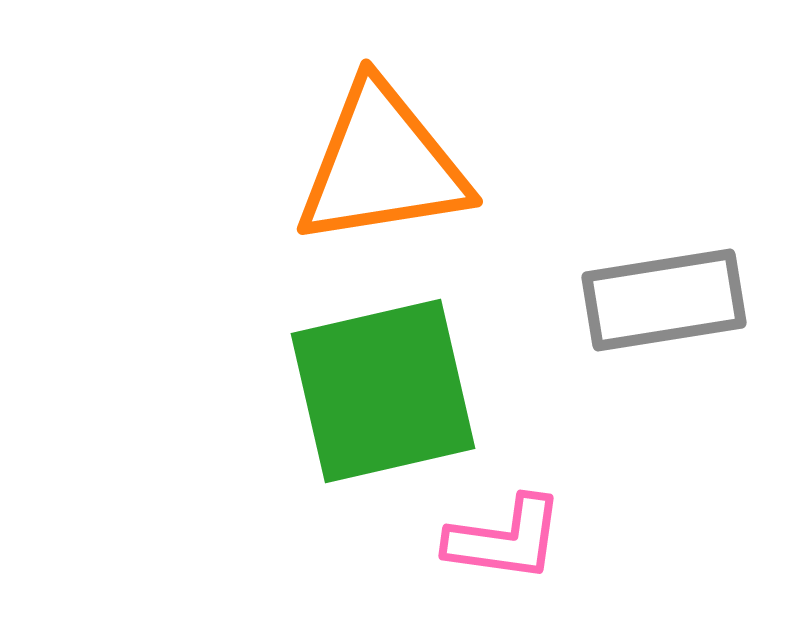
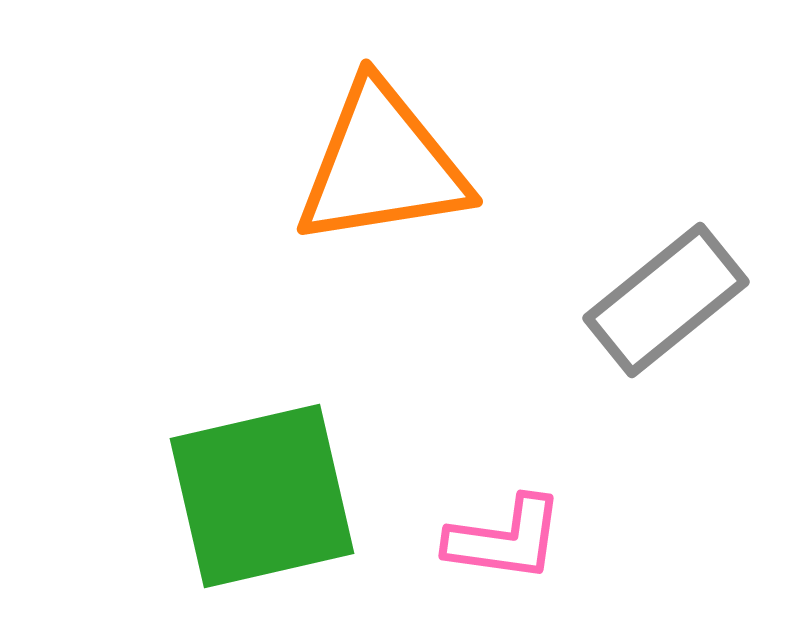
gray rectangle: moved 2 px right; rotated 30 degrees counterclockwise
green square: moved 121 px left, 105 px down
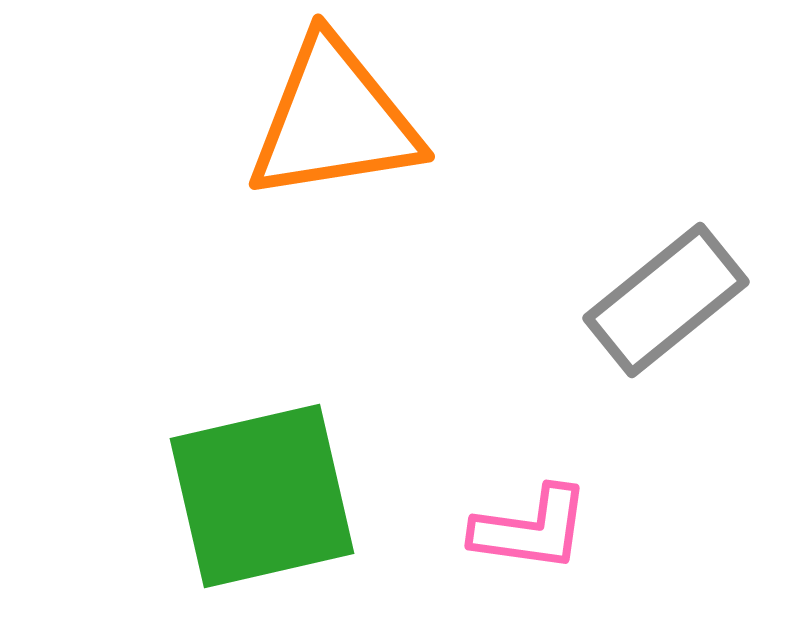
orange triangle: moved 48 px left, 45 px up
pink L-shape: moved 26 px right, 10 px up
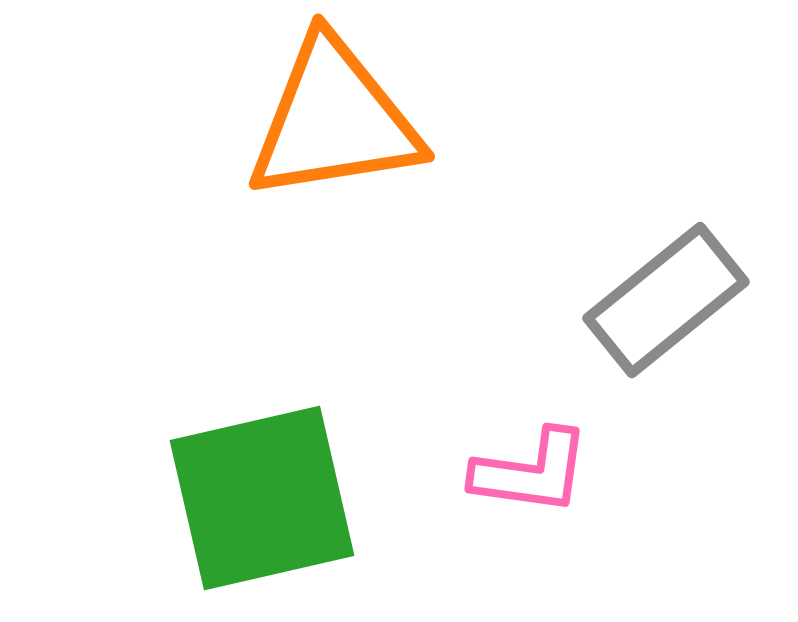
green square: moved 2 px down
pink L-shape: moved 57 px up
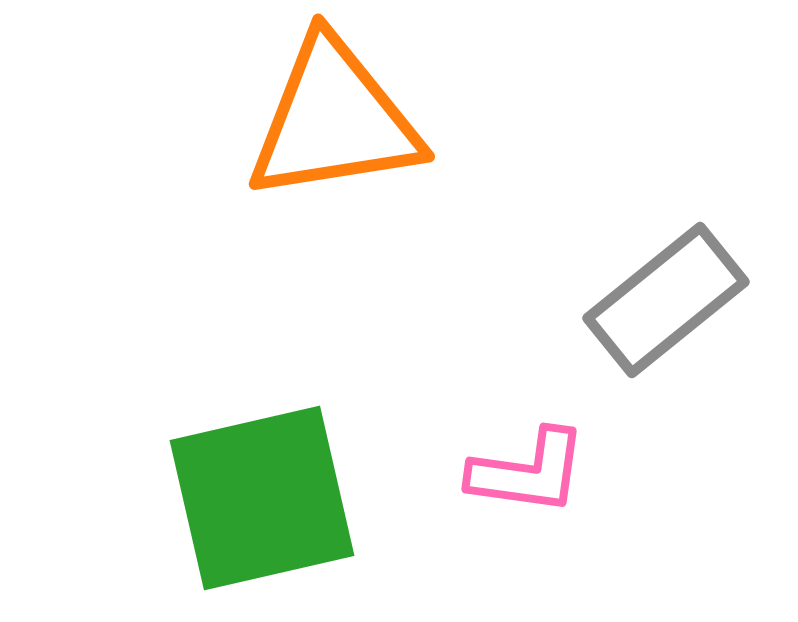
pink L-shape: moved 3 px left
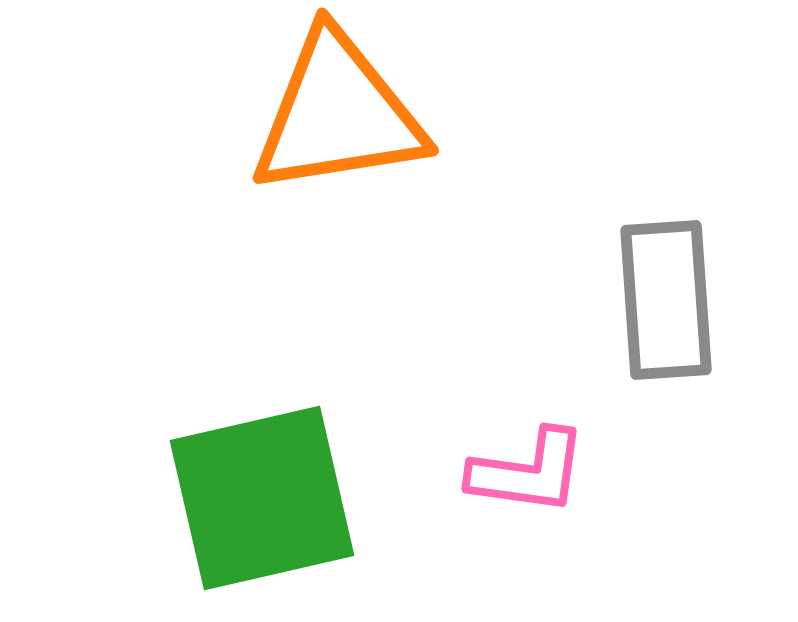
orange triangle: moved 4 px right, 6 px up
gray rectangle: rotated 55 degrees counterclockwise
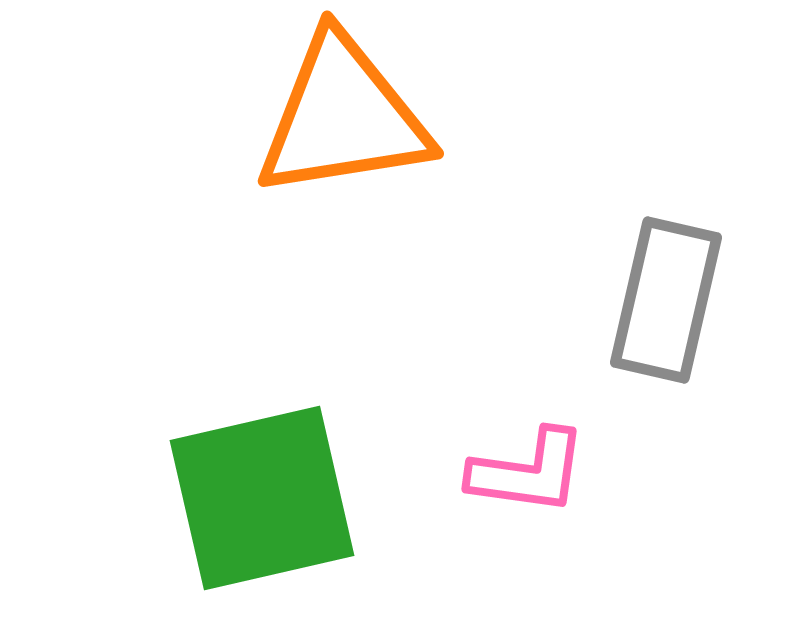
orange triangle: moved 5 px right, 3 px down
gray rectangle: rotated 17 degrees clockwise
